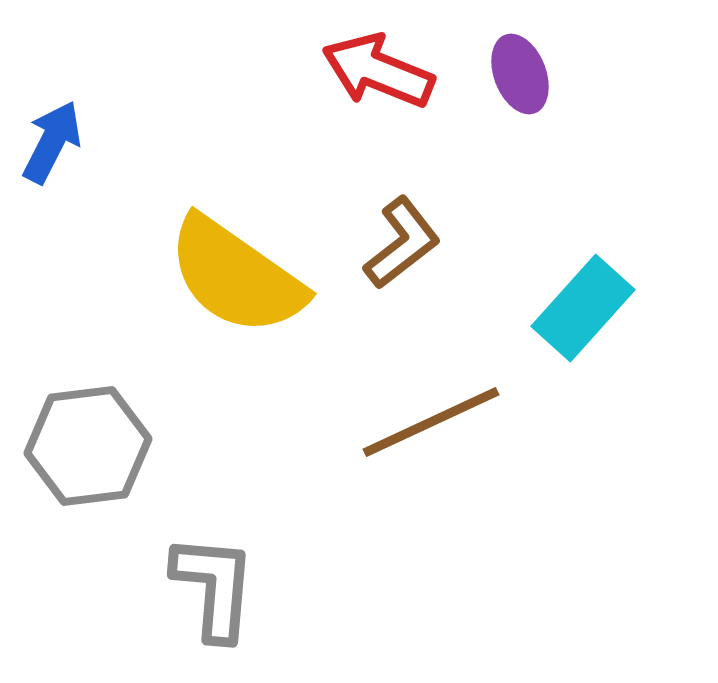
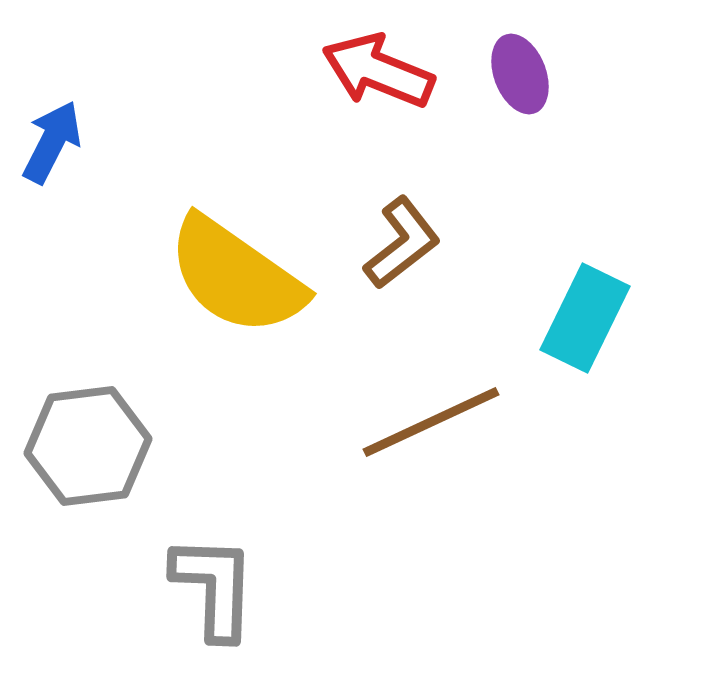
cyan rectangle: moved 2 px right, 10 px down; rotated 16 degrees counterclockwise
gray L-shape: rotated 3 degrees counterclockwise
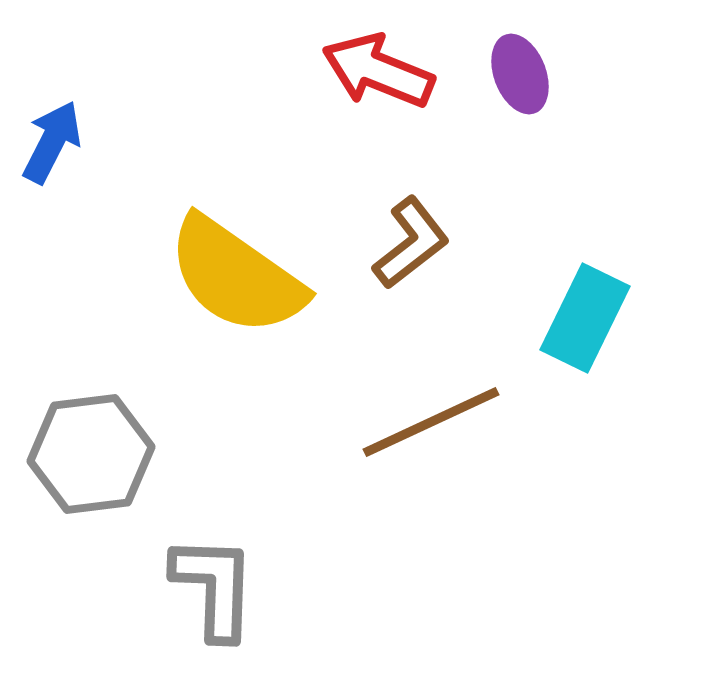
brown L-shape: moved 9 px right
gray hexagon: moved 3 px right, 8 px down
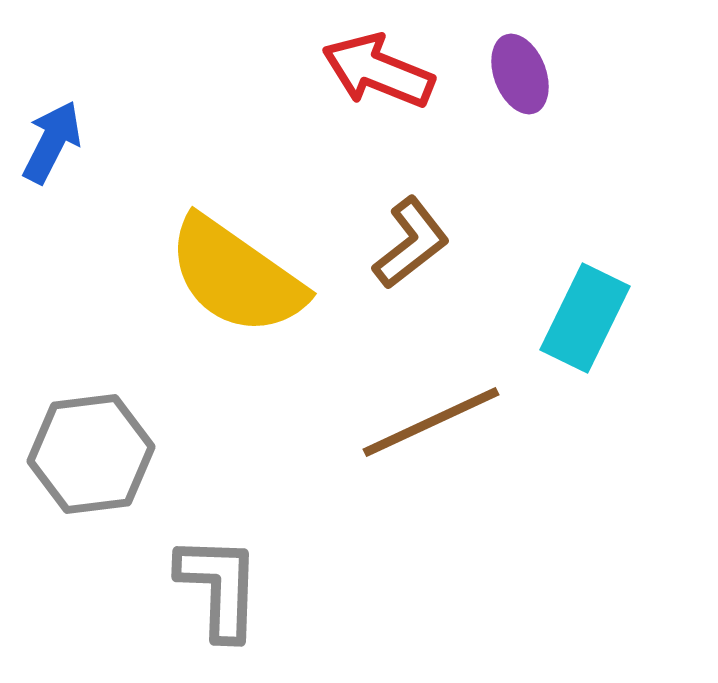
gray L-shape: moved 5 px right
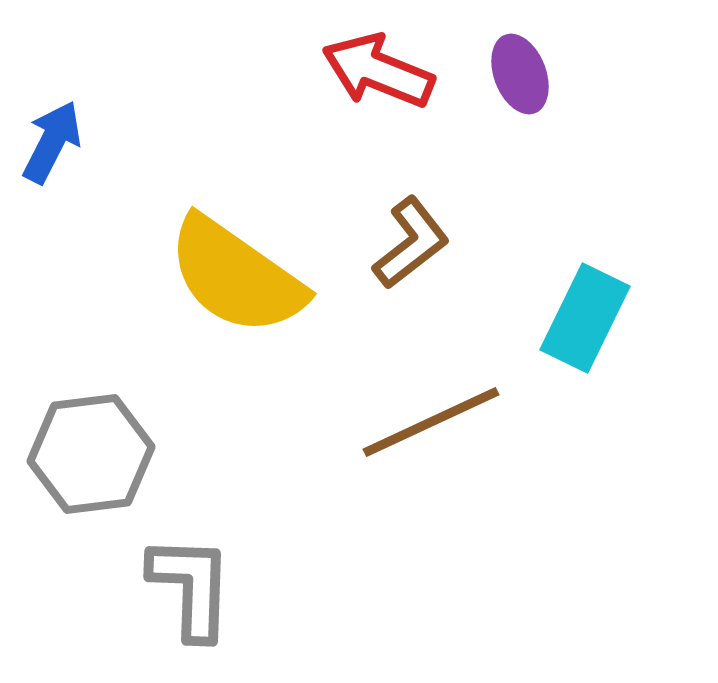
gray L-shape: moved 28 px left
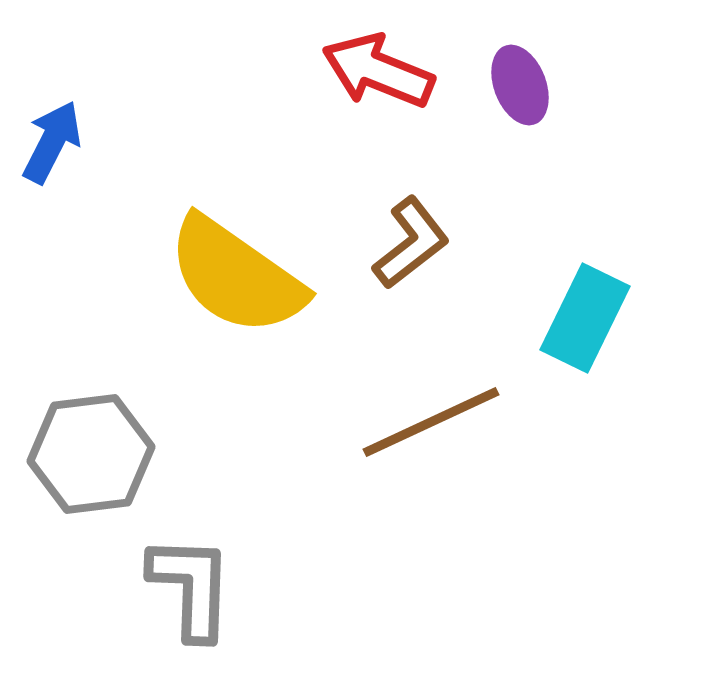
purple ellipse: moved 11 px down
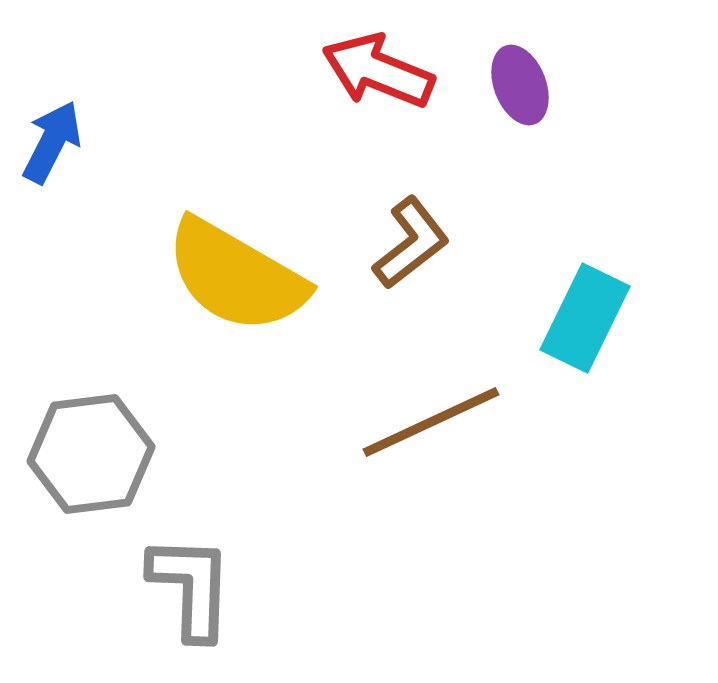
yellow semicircle: rotated 5 degrees counterclockwise
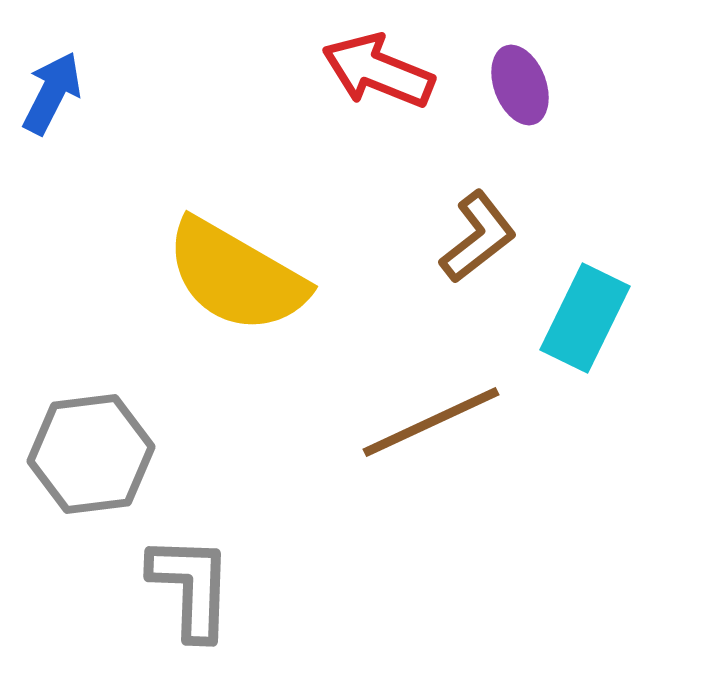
blue arrow: moved 49 px up
brown L-shape: moved 67 px right, 6 px up
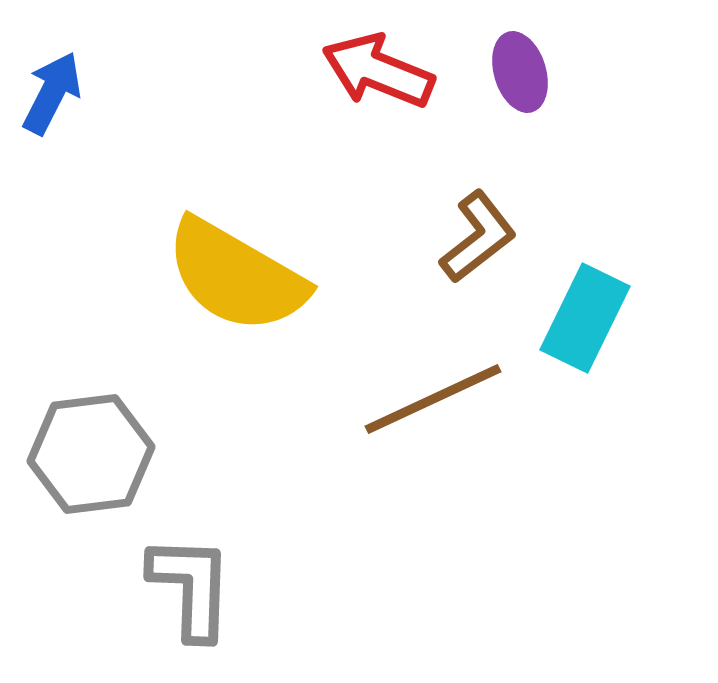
purple ellipse: moved 13 px up; rotated 4 degrees clockwise
brown line: moved 2 px right, 23 px up
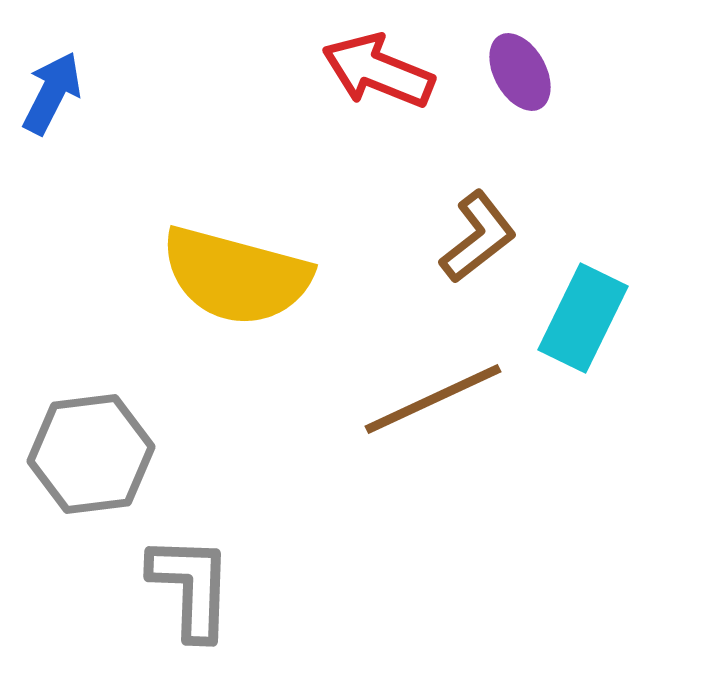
purple ellipse: rotated 12 degrees counterclockwise
yellow semicircle: rotated 15 degrees counterclockwise
cyan rectangle: moved 2 px left
